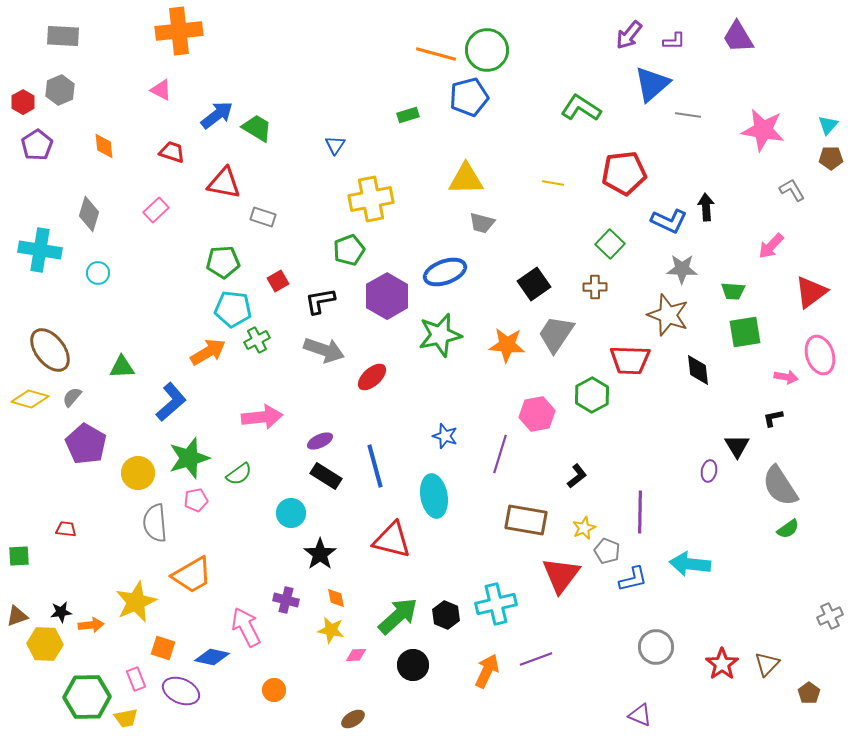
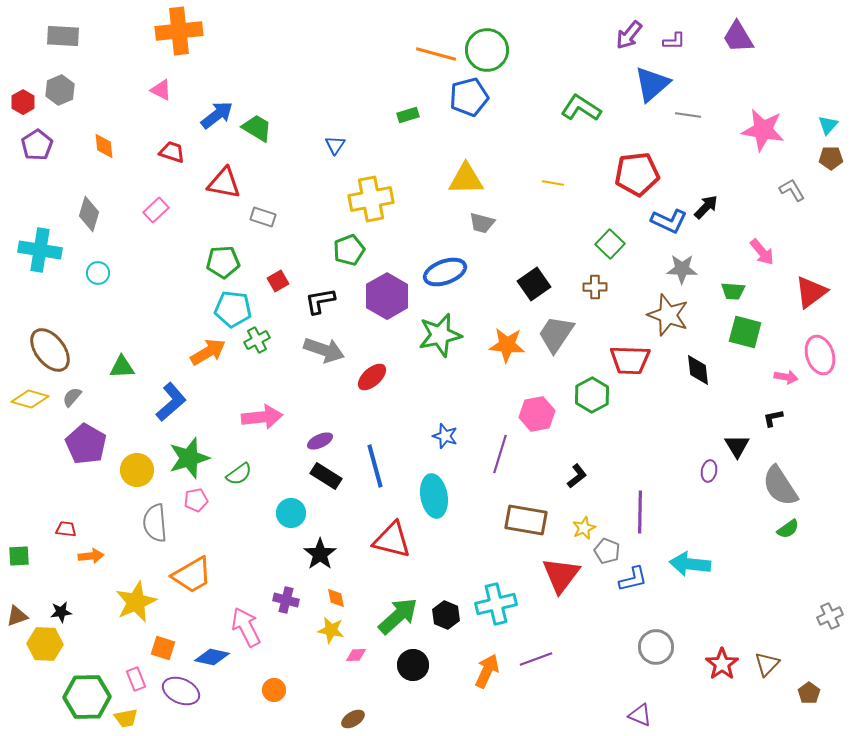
red pentagon at (624, 173): moved 13 px right, 1 px down
black arrow at (706, 207): rotated 48 degrees clockwise
pink arrow at (771, 246): moved 9 px left, 6 px down; rotated 84 degrees counterclockwise
green square at (745, 332): rotated 24 degrees clockwise
yellow circle at (138, 473): moved 1 px left, 3 px up
orange arrow at (91, 625): moved 69 px up
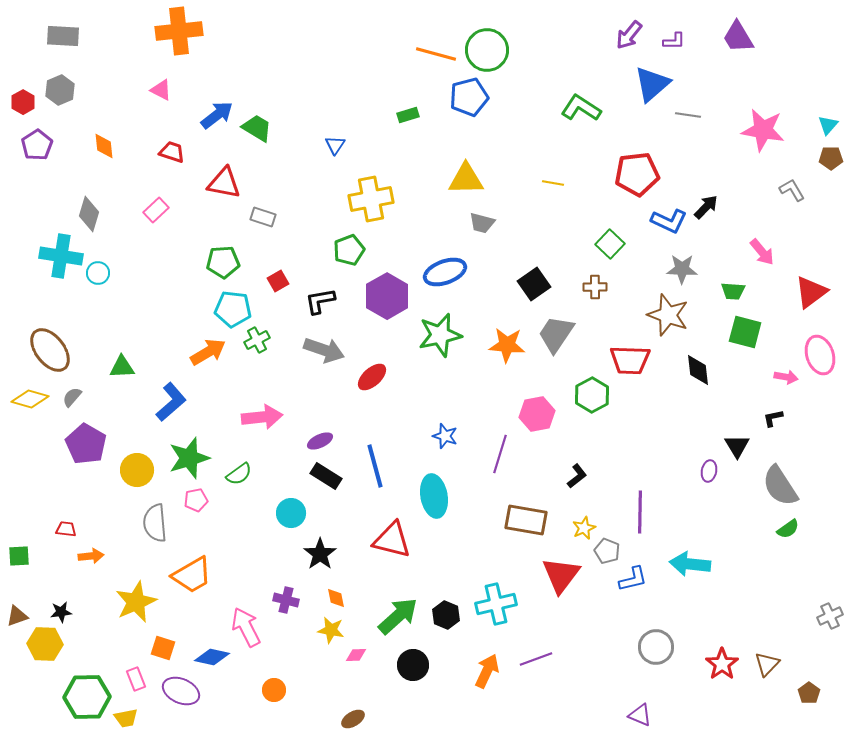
cyan cross at (40, 250): moved 21 px right, 6 px down
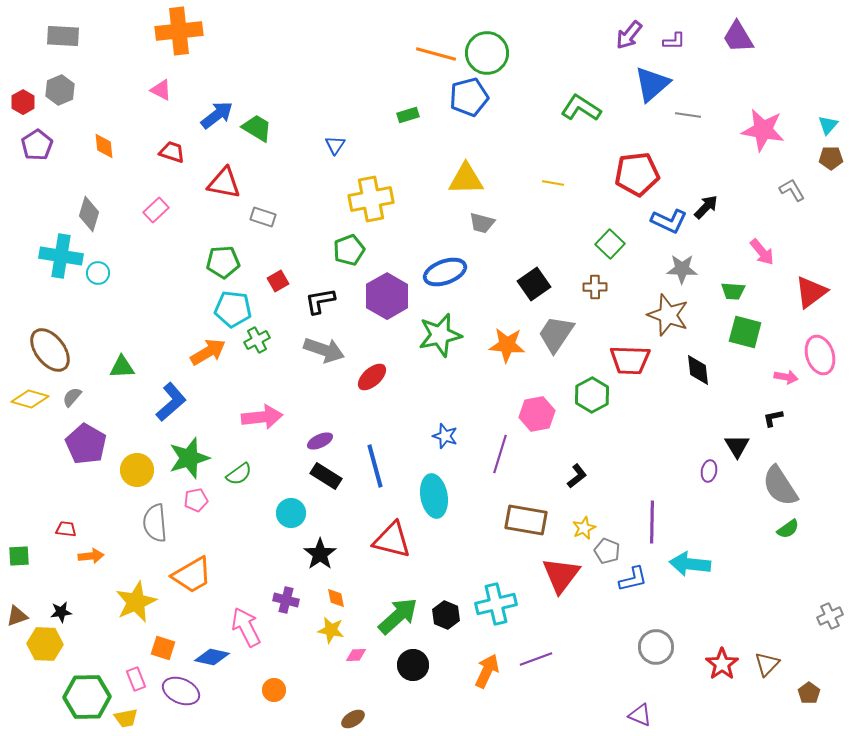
green circle at (487, 50): moved 3 px down
purple line at (640, 512): moved 12 px right, 10 px down
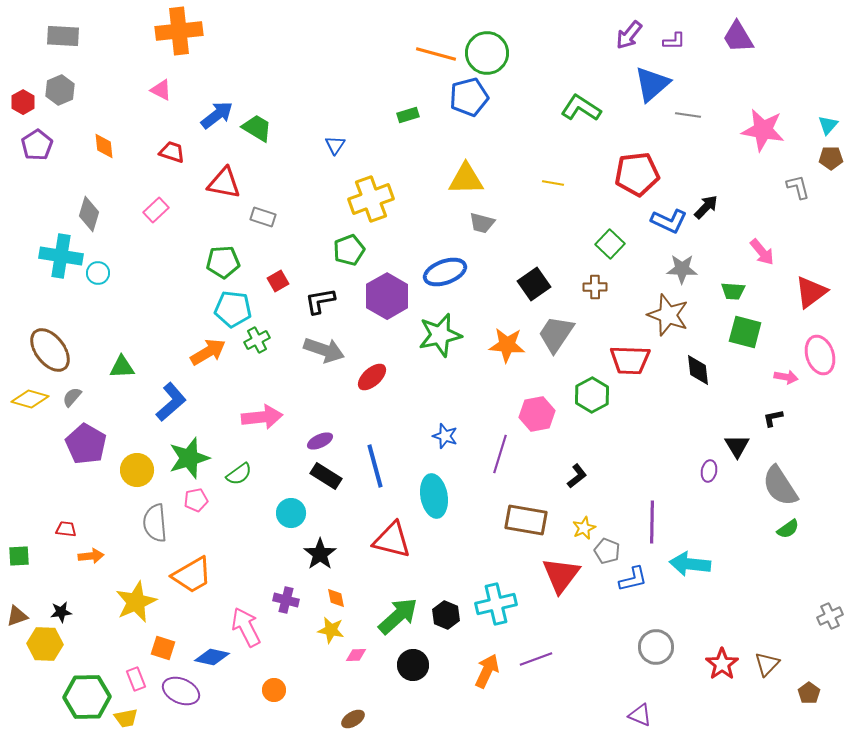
gray L-shape at (792, 190): moved 6 px right, 3 px up; rotated 16 degrees clockwise
yellow cross at (371, 199): rotated 9 degrees counterclockwise
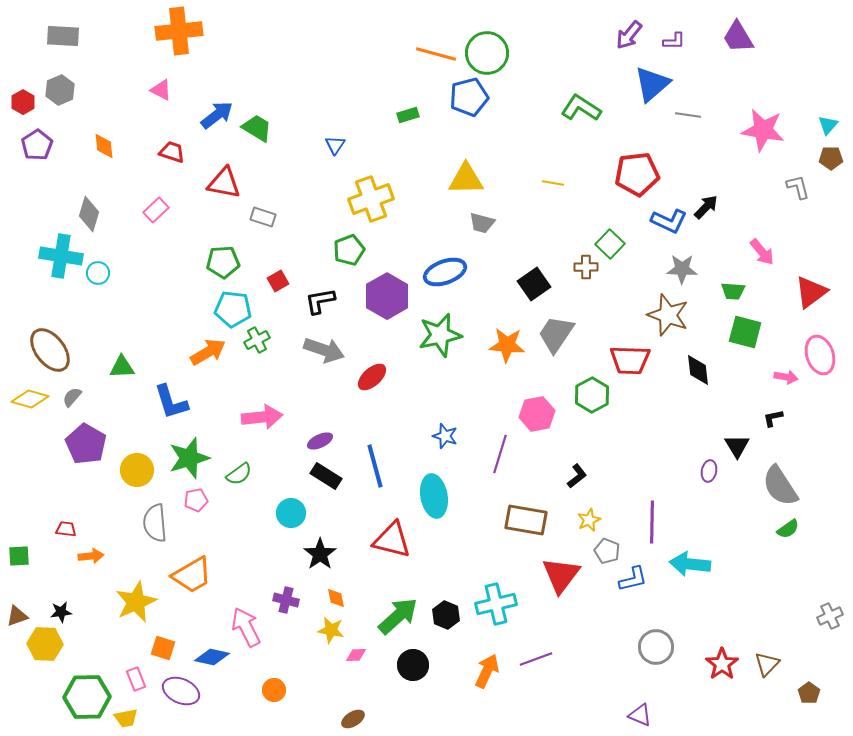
brown cross at (595, 287): moved 9 px left, 20 px up
blue L-shape at (171, 402): rotated 114 degrees clockwise
yellow star at (584, 528): moved 5 px right, 8 px up
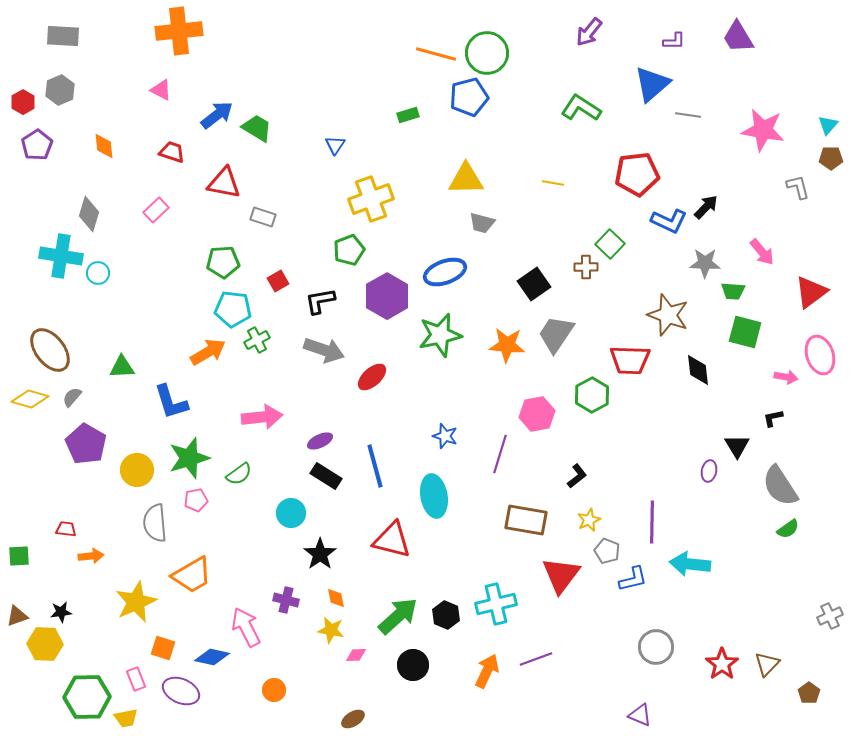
purple arrow at (629, 35): moved 40 px left, 3 px up
gray star at (682, 269): moved 23 px right, 6 px up
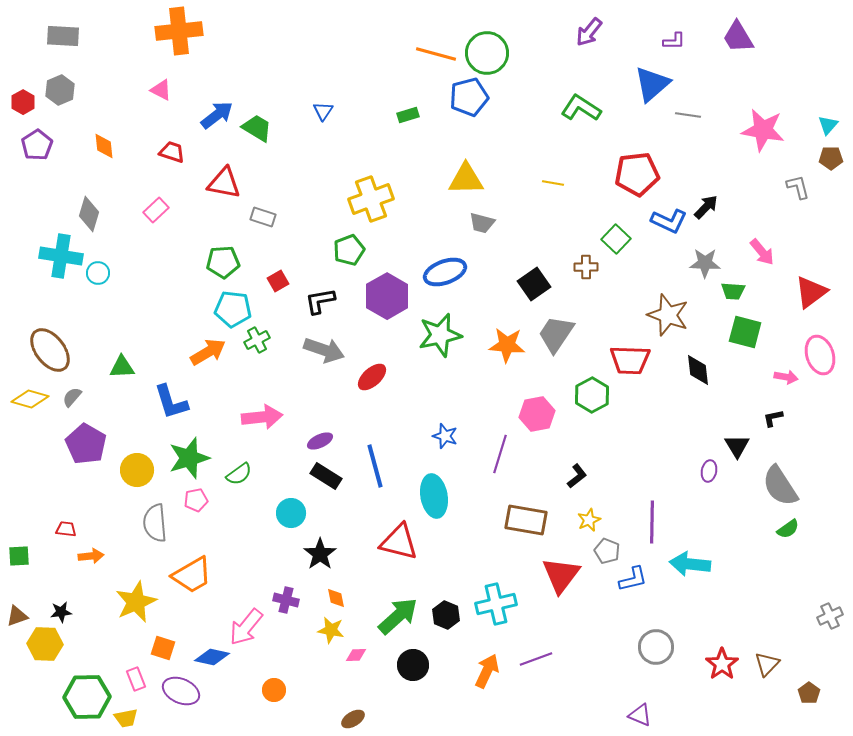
blue triangle at (335, 145): moved 12 px left, 34 px up
green square at (610, 244): moved 6 px right, 5 px up
red triangle at (392, 540): moved 7 px right, 2 px down
pink arrow at (246, 627): rotated 114 degrees counterclockwise
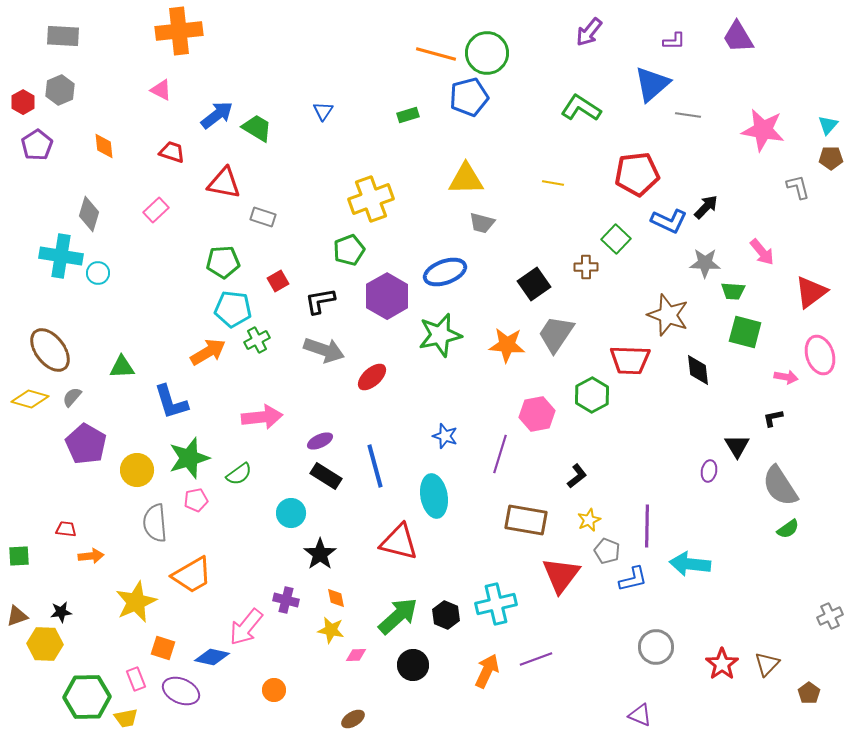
purple line at (652, 522): moved 5 px left, 4 px down
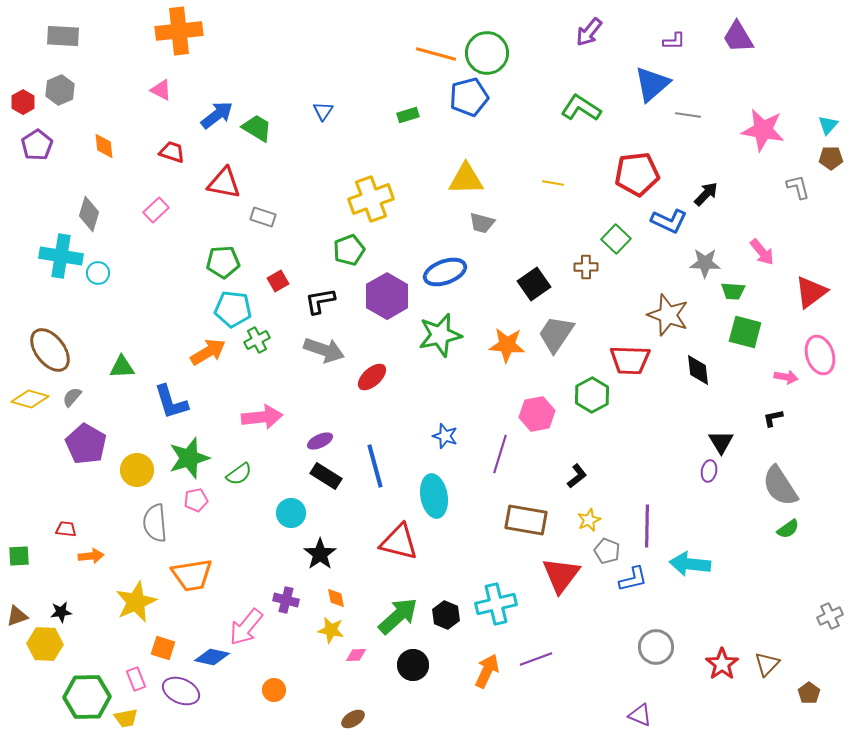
black arrow at (706, 207): moved 13 px up
black triangle at (737, 446): moved 16 px left, 4 px up
orange trapezoid at (192, 575): rotated 21 degrees clockwise
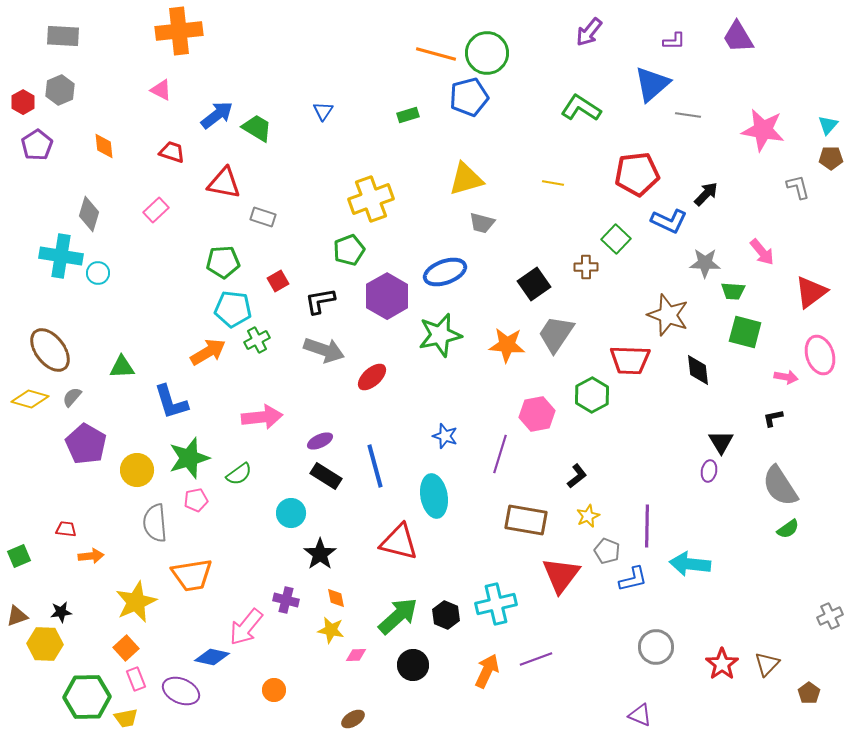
yellow triangle at (466, 179): rotated 15 degrees counterclockwise
yellow star at (589, 520): moved 1 px left, 4 px up
green square at (19, 556): rotated 20 degrees counterclockwise
orange square at (163, 648): moved 37 px left; rotated 30 degrees clockwise
